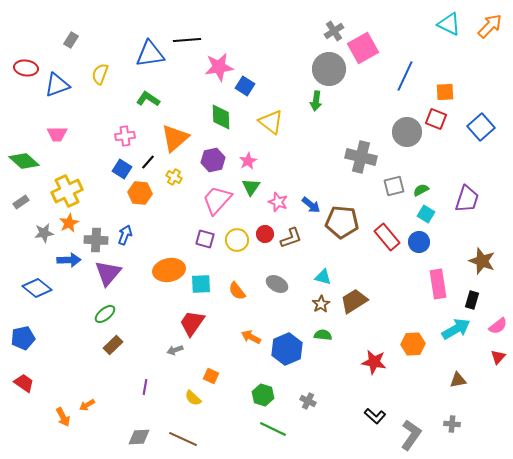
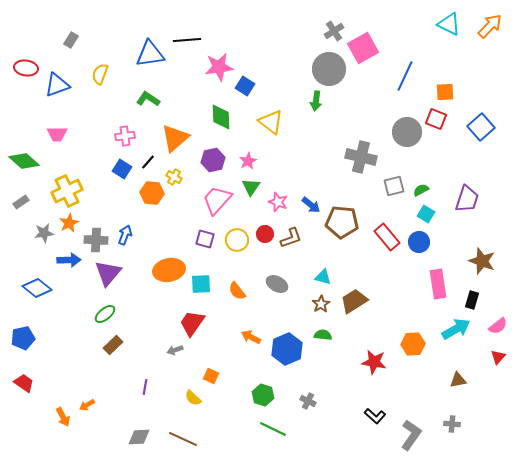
orange hexagon at (140, 193): moved 12 px right
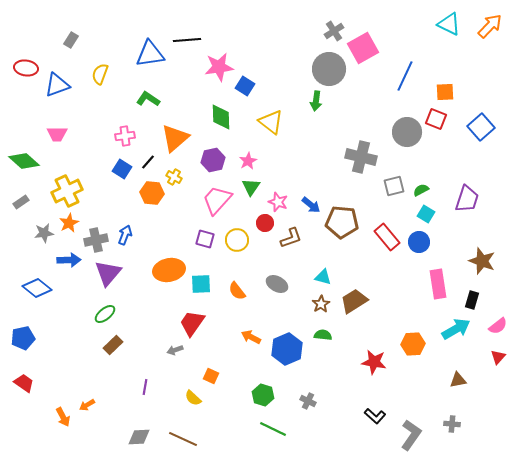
red circle at (265, 234): moved 11 px up
gray cross at (96, 240): rotated 15 degrees counterclockwise
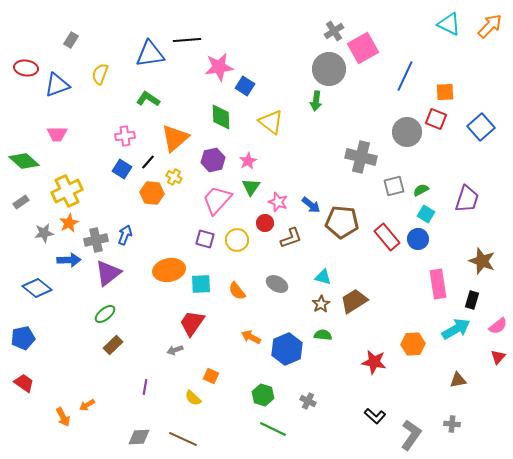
blue circle at (419, 242): moved 1 px left, 3 px up
purple triangle at (108, 273): rotated 12 degrees clockwise
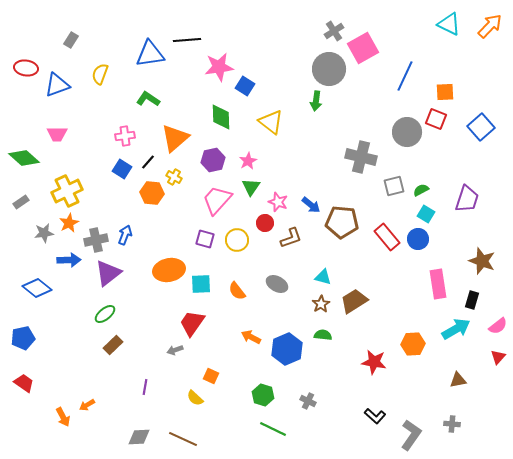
green diamond at (24, 161): moved 3 px up
yellow semicircle at (193, 398): moved 2 px right
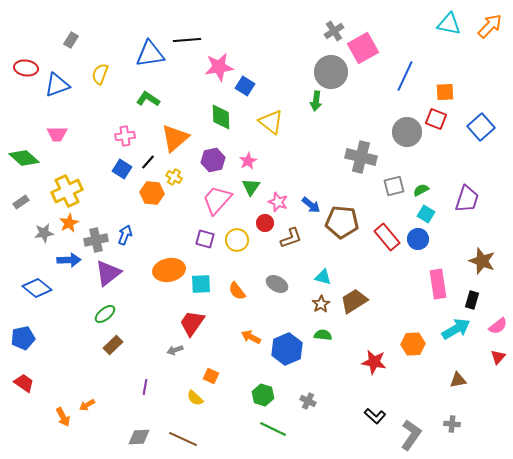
cyan triangle at (449, 24): rotated 15 degrees counterclockwise
gray circle at (329, 69): moved 2 px right, 3 px down
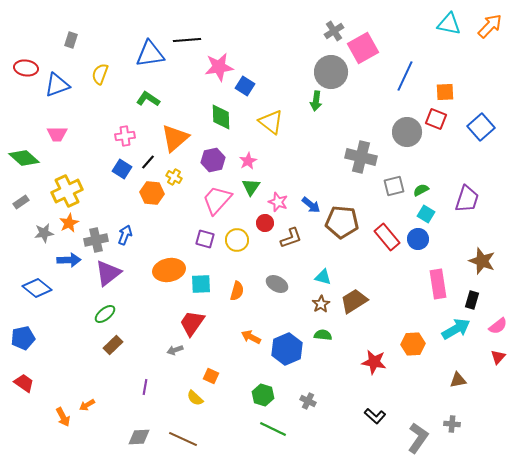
gray rectangle at (71, 40): rotated 14 degrees counterclockwise
orange semicircle at (237, 291): rotated 126 degrees counterclockwise
gray L-shape at (411, 435): moved 7 px right, 3 px down
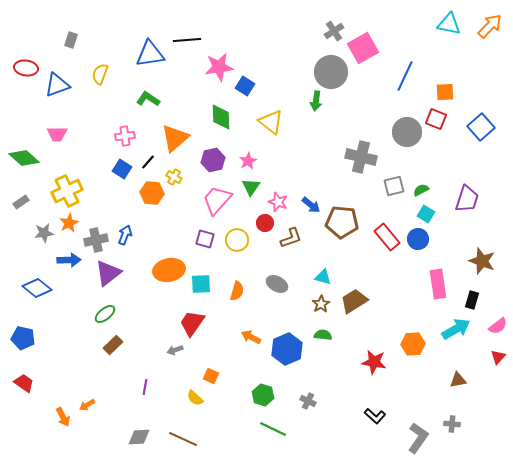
blue pentagon at (23, 338): rotated 25 degrees clockwise
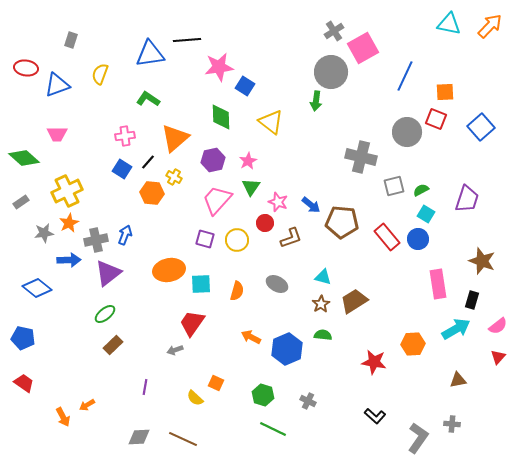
orange square at (211, 376): moved 5 px right, 7 px down
